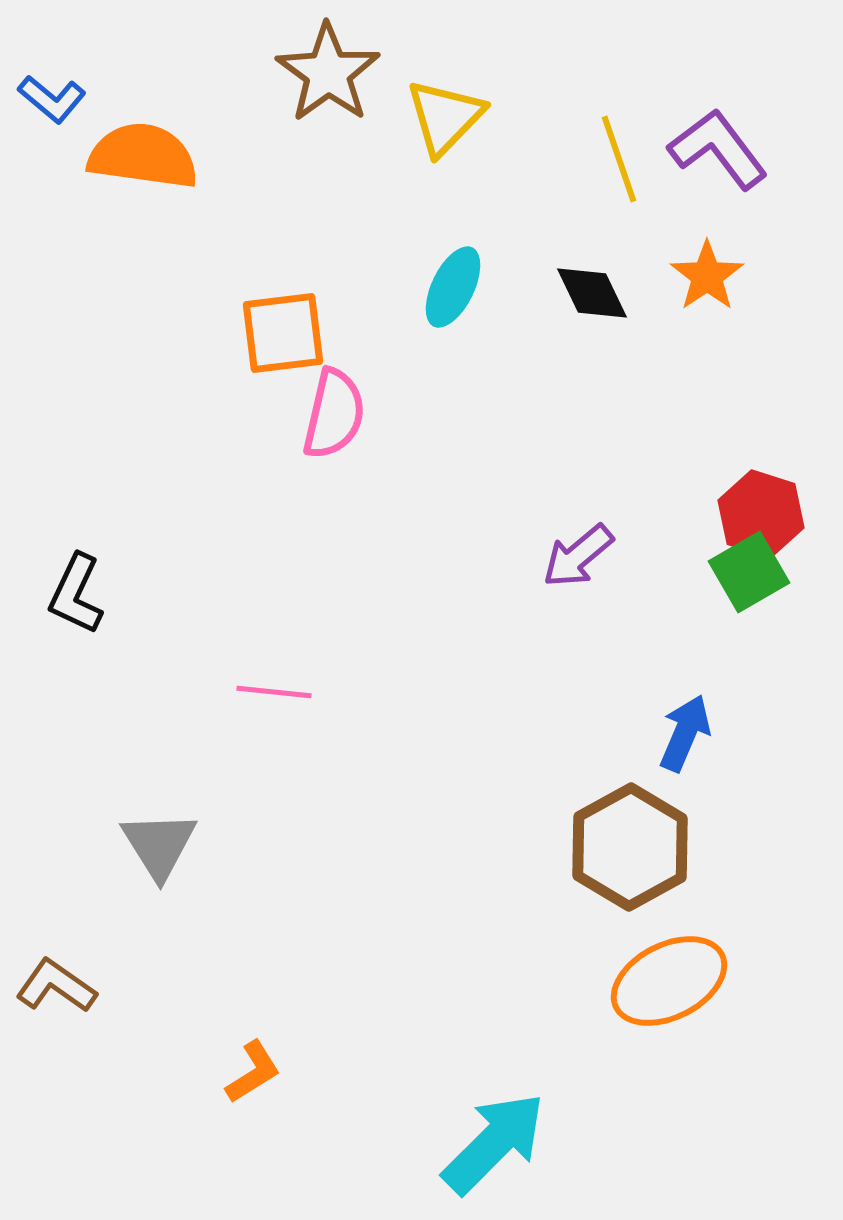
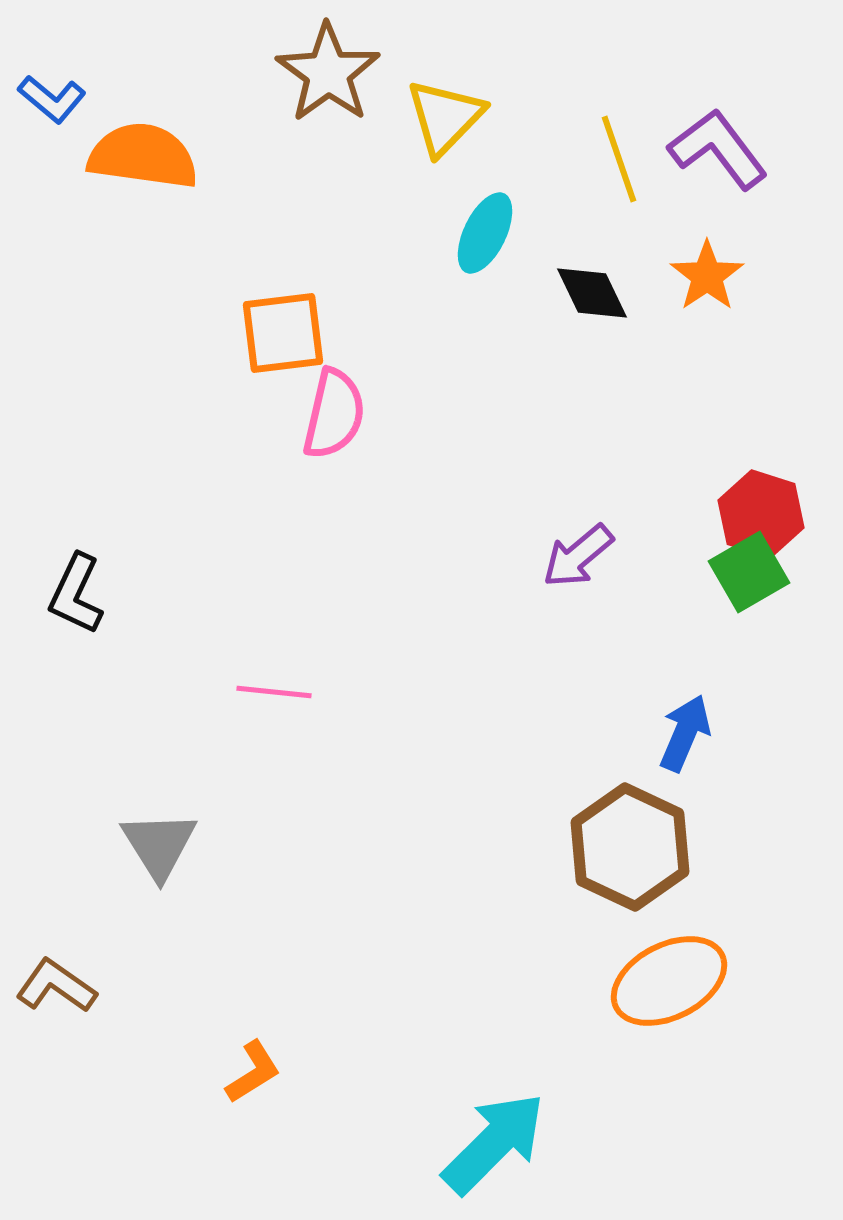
cyan ellipse: moved 32 px right, 54 px up
brown hexagon: rotated 6 degrees counterclockwise
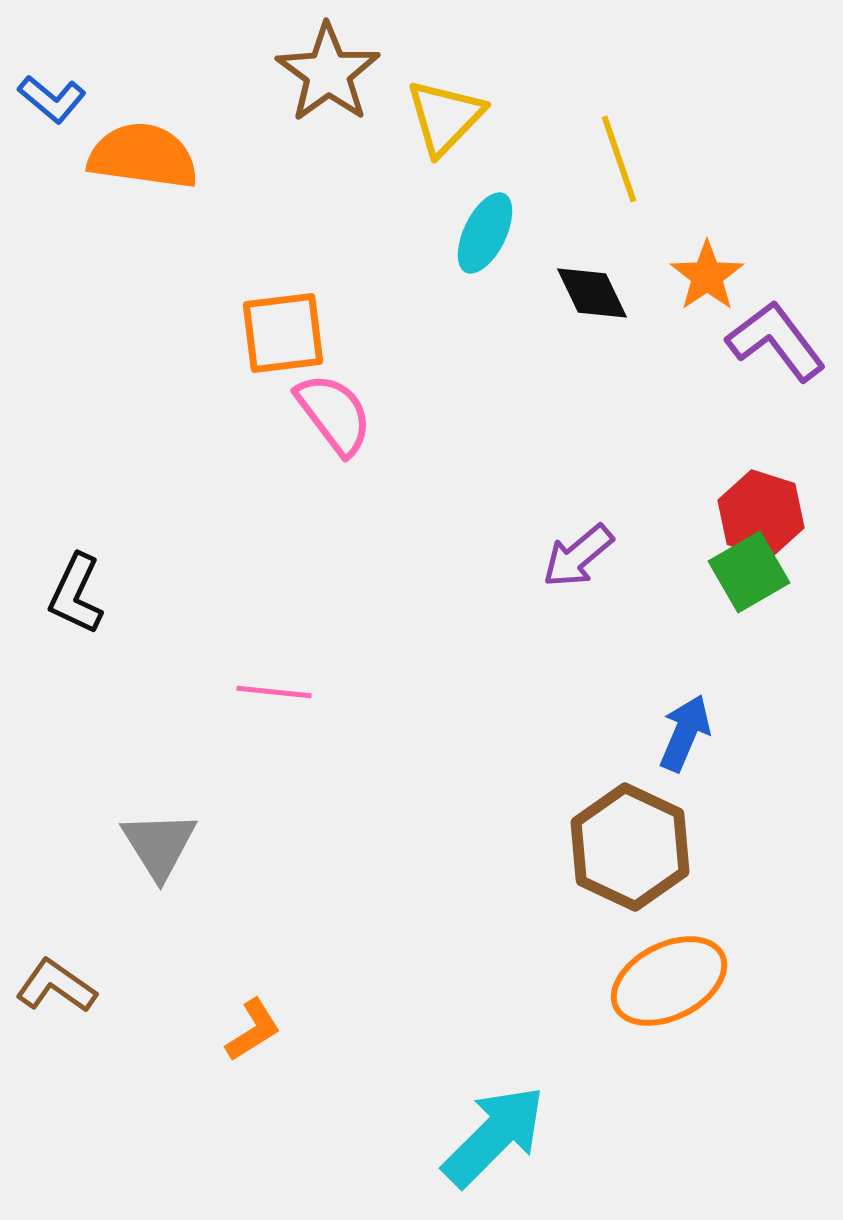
purple L-shape: moved 58 px right, 192 px down
pink semicircle: rotated 50 degrees counterclockwise
orange L-shape: moved 42 px up
cyan arrow: moved 7 px up
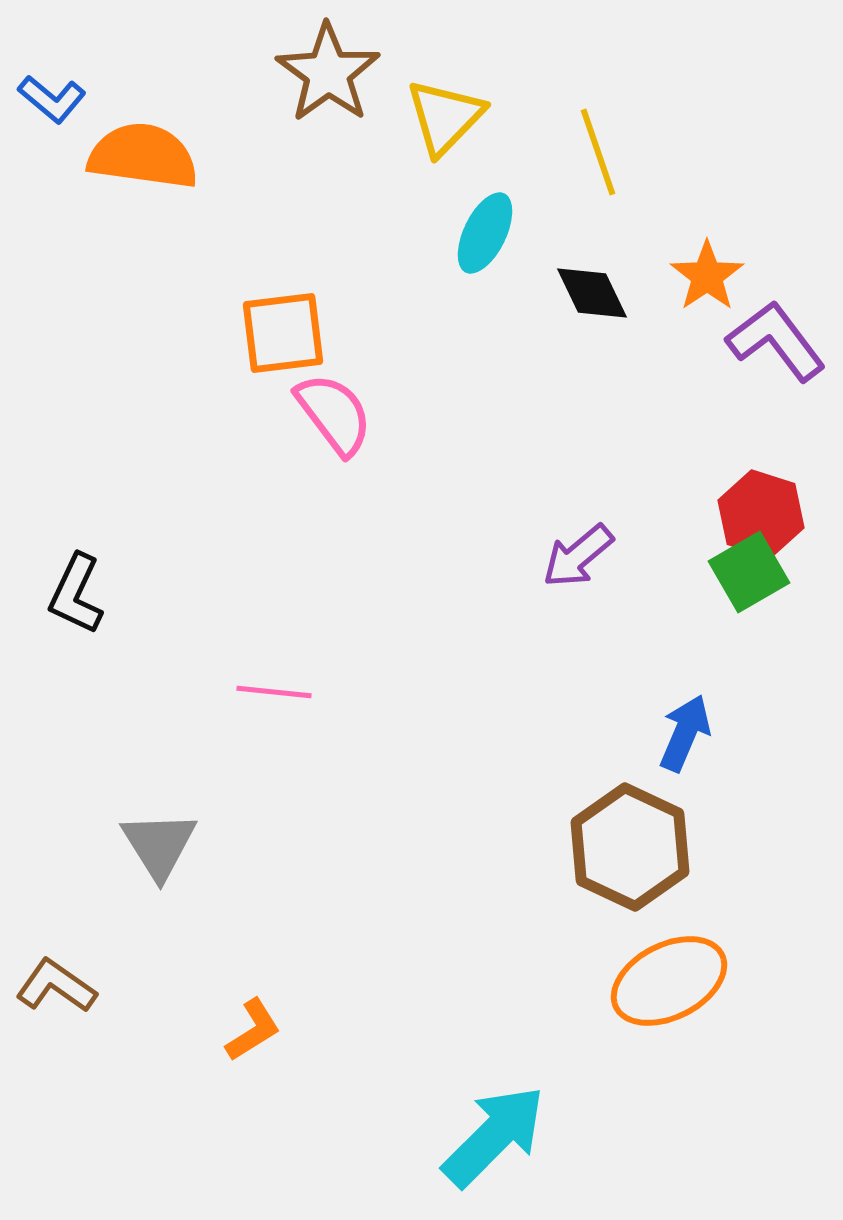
yellow line: moved 21 px left, 7 px up
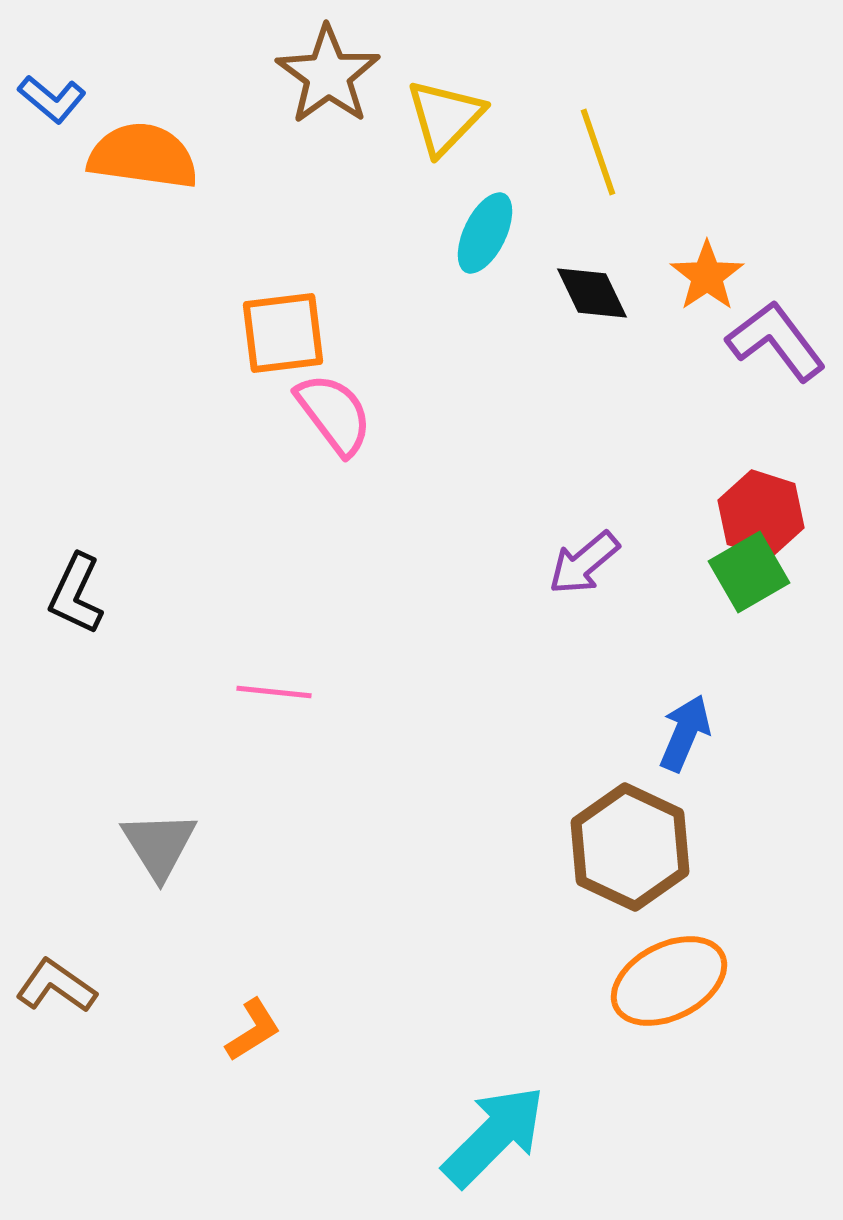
brown star: moved 2 px down
purple arrow: moved 6 px right, 7 px down
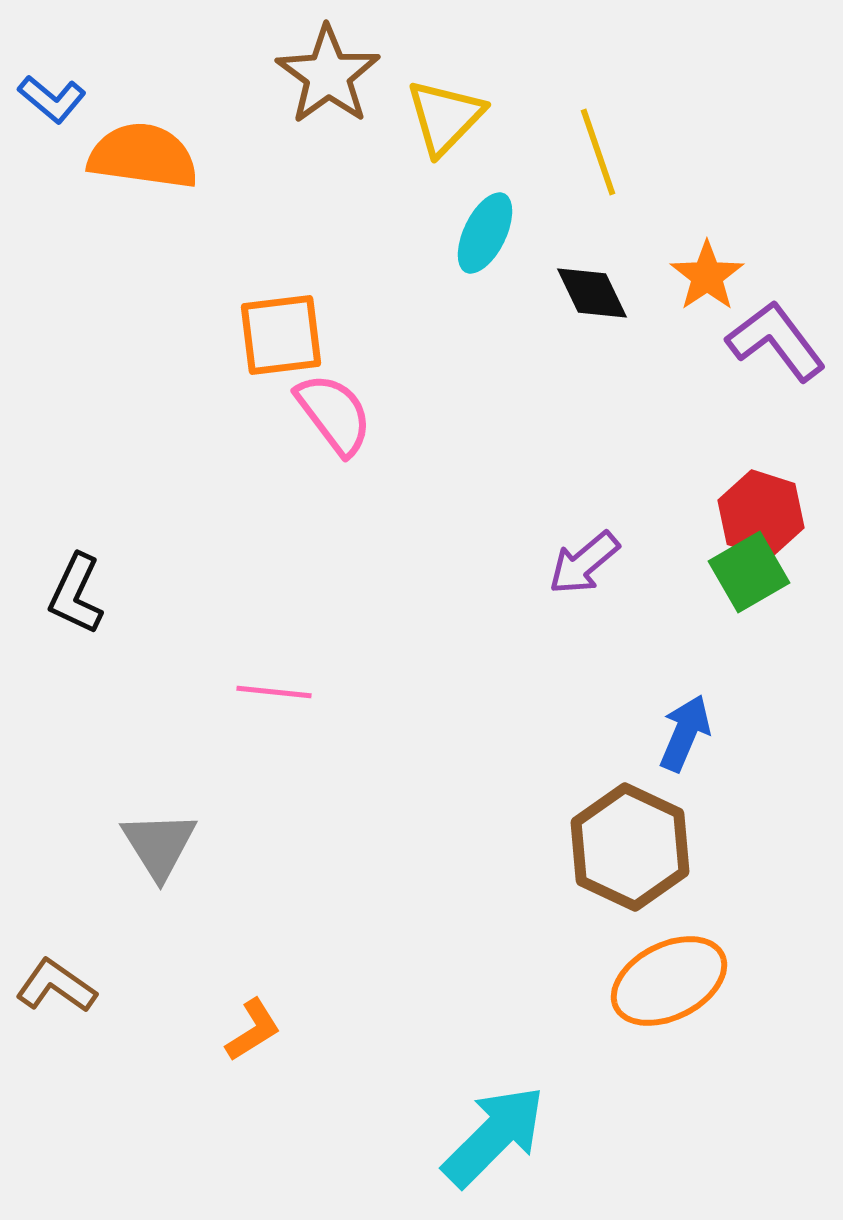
orange square: moved 2 px left, 2 px down
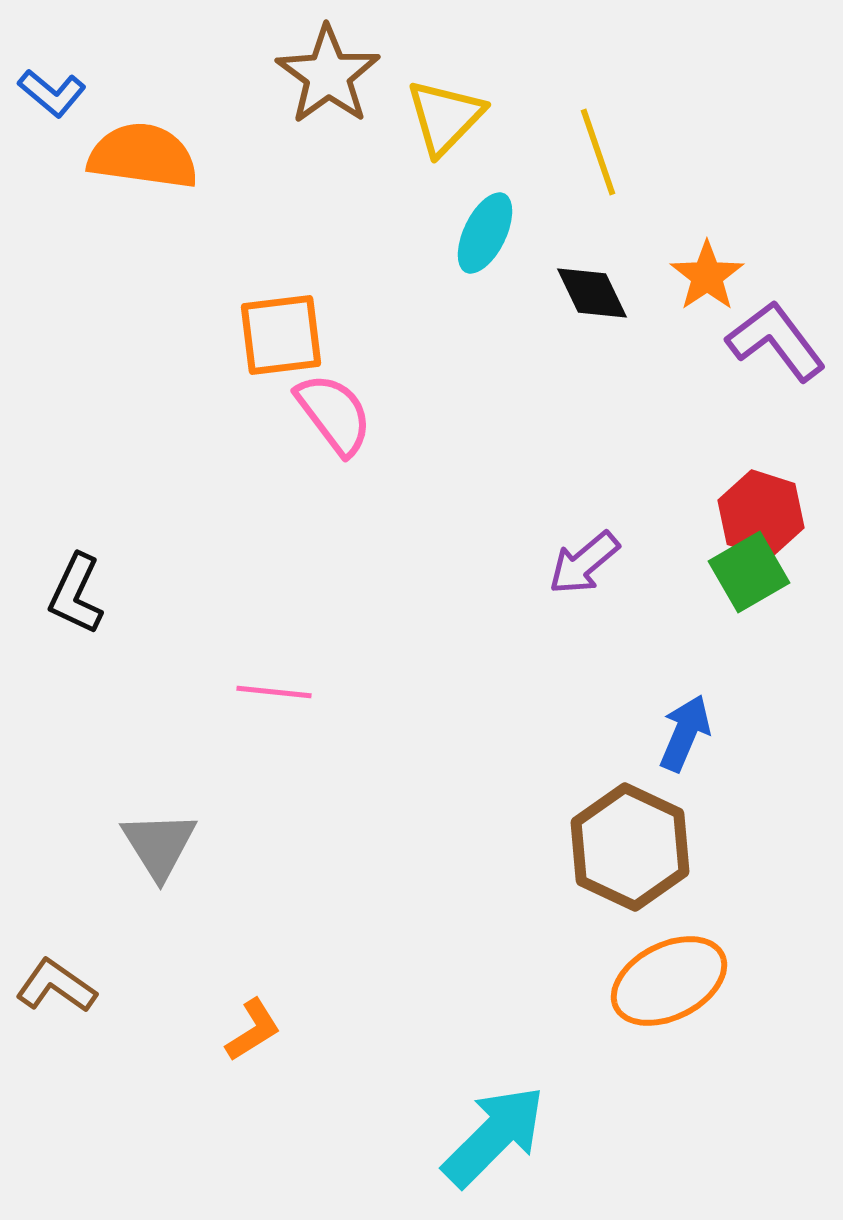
blue L-shape: moved 6 px up
